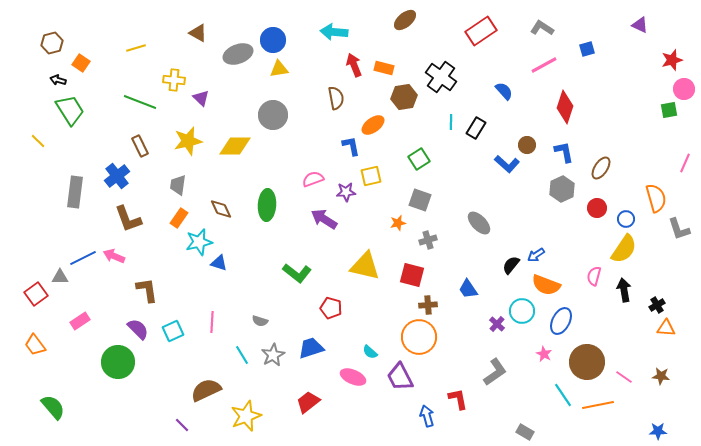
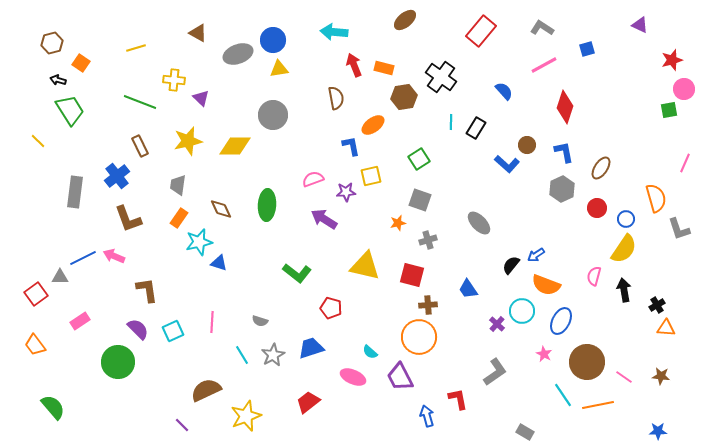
red rectangle at (481, 31): rotated 16 degrees counterclockwise
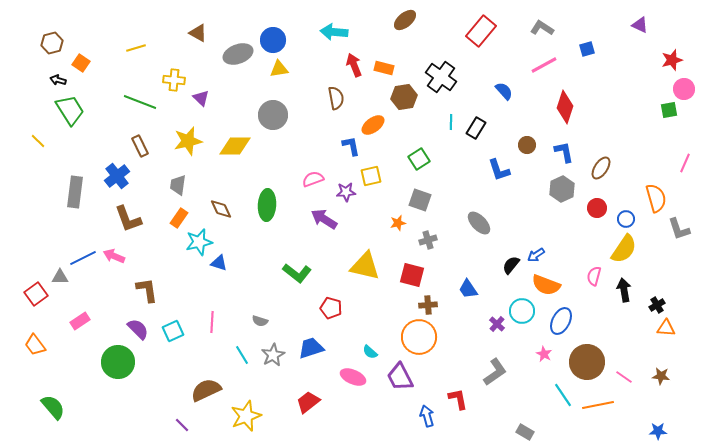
blue L-shape at (507, 164): moved 8 px left, 6 px down; rotated 30 degrees clockwise
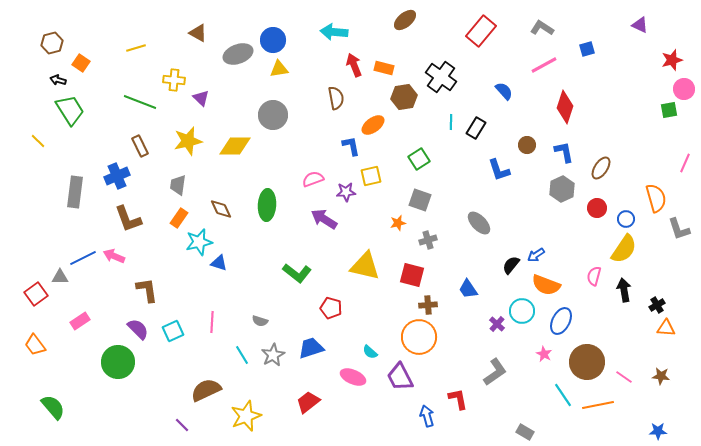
blue cross at (117, 176): rotated 15 degrees clockwise
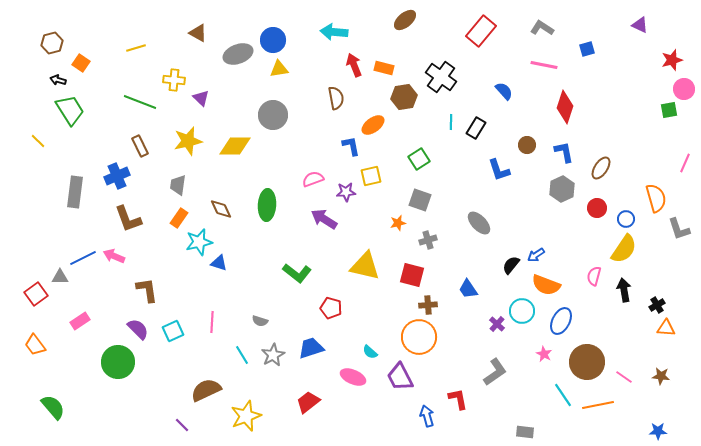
pink line at (544, 65): rotated 40 degrees clockwise
gray rectangle at (525, 432): rotated 24 degrees counterclockwise
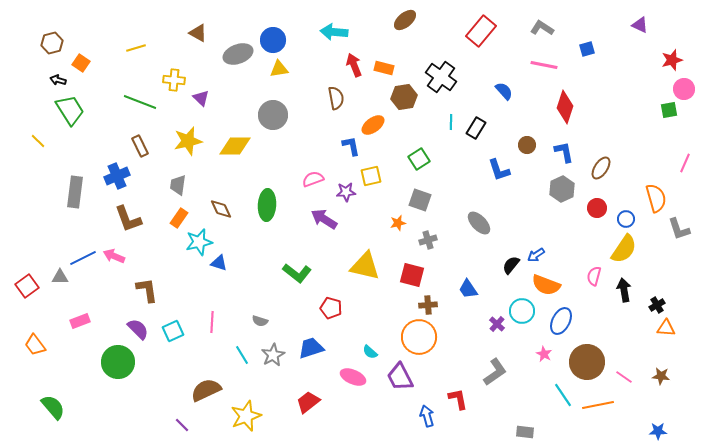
red square at (36, 294): moved 9 px left, 8 px up
pink rectangle at (80, 321): rotated 12 degrees clockwise
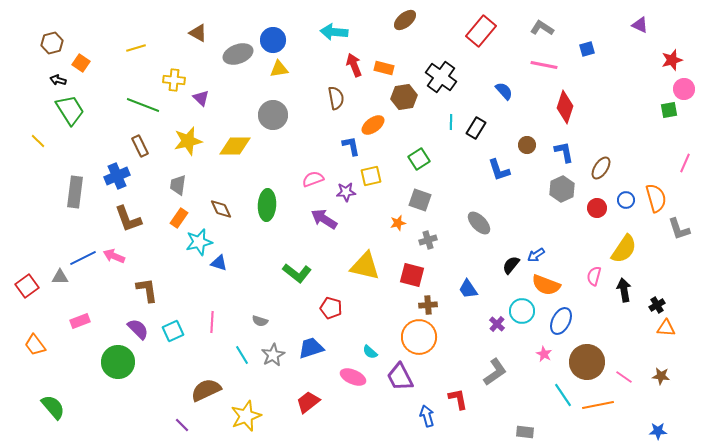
green line at (140, 102): moved 3 px right, 3 px down
blue circle at (626, 219): moved 19 px up
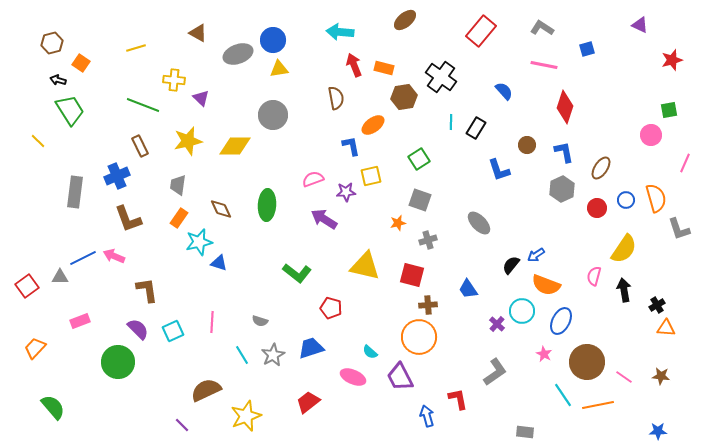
cyan arrow at (334, 32): moved 6 px right
pink circle at (684, 89): moved 33 px left, 46 px down
orange trapezoid at (35, 345): moved 3 px down; rotated 80 degrees clockwise
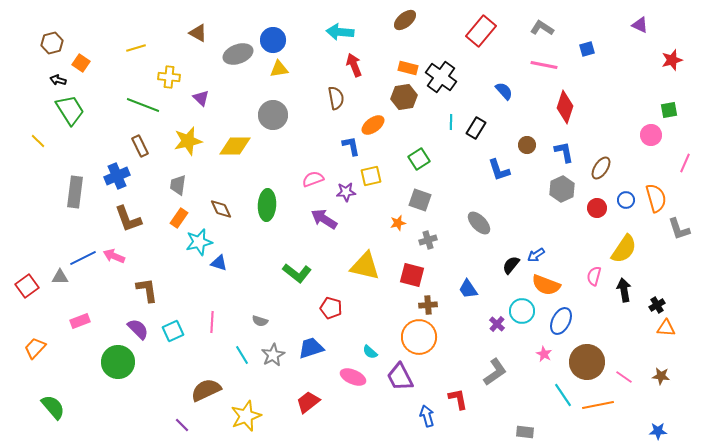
orange rectangle at (384, 68): moved 24 px right
yellow cross at (174, 80): moved 5 px left, 3 px up
